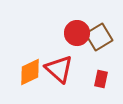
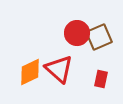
brown square: rotated 8 degrees clockwise
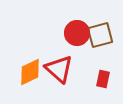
brown square: moved 1 px right, 2 px up; rotated 8 degrees clockwise
red rectangle: moved 2 px right
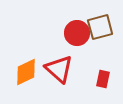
brown square: moved 8 px up
orange diamond: moved 4 px left
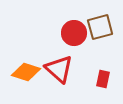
red circle: moved 3 px left
orange diamond: rotated 44 degrees clockwise
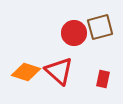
red triangle: moved 2 px down
